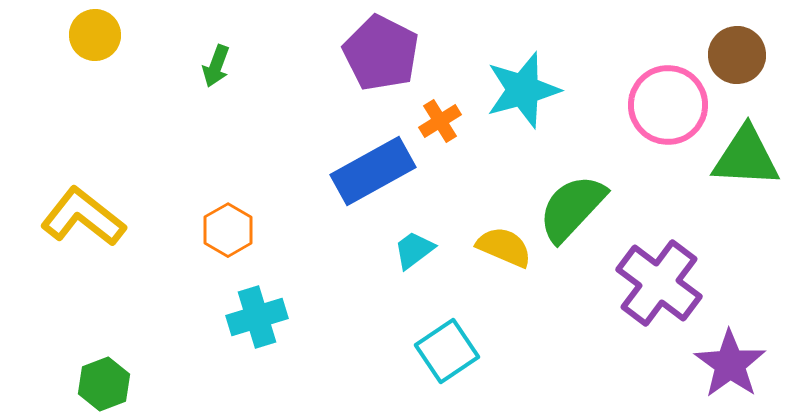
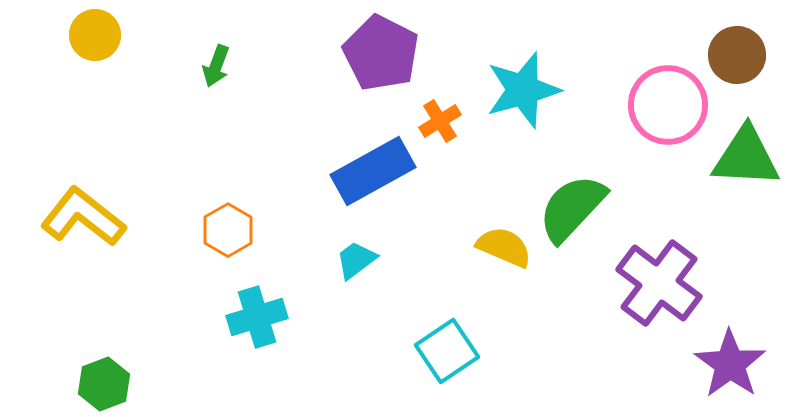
cyan trapezoid: moved 58 px left, 10 px down
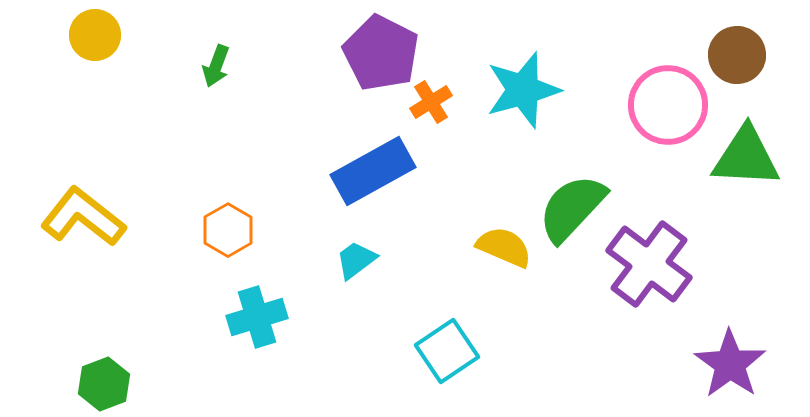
orange cross: moved 9 px left, 19 px up
purple cross: moved 10 px left, 19 px up
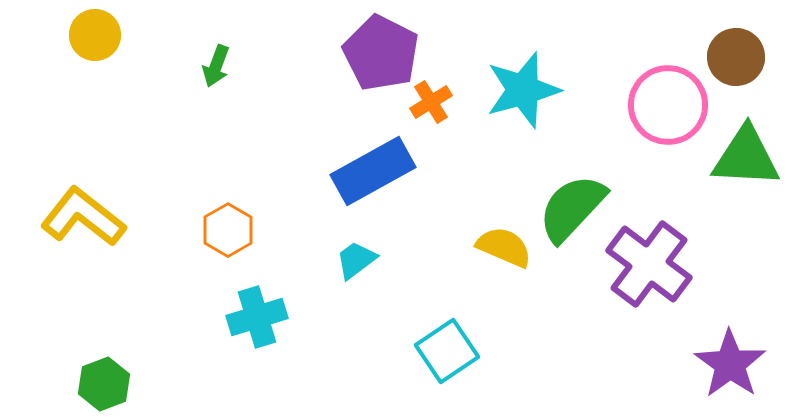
brown circle: moved 1 px left, 2 px down
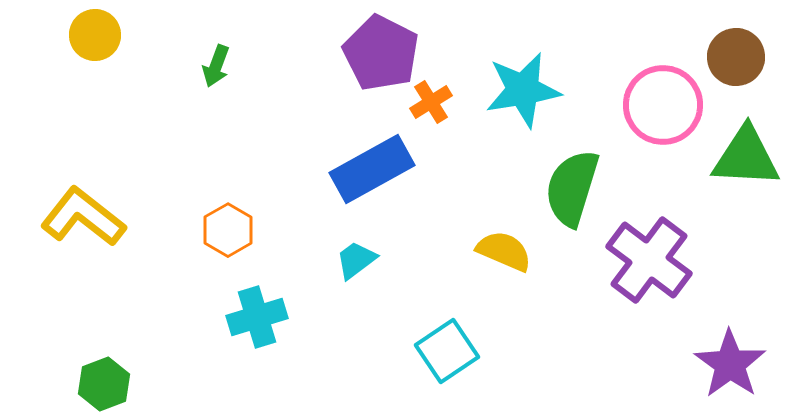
cyan star: rotated 6 degrees clockwise
pink circle: moved 5 px left
blue rectangle: moved 1 px left, 2 px up
green semicircle: moved 20 px up; rotated 26 degrees counterclockwise
yellow semicircle: moved 4 px down
purple cross: moved 4 px up
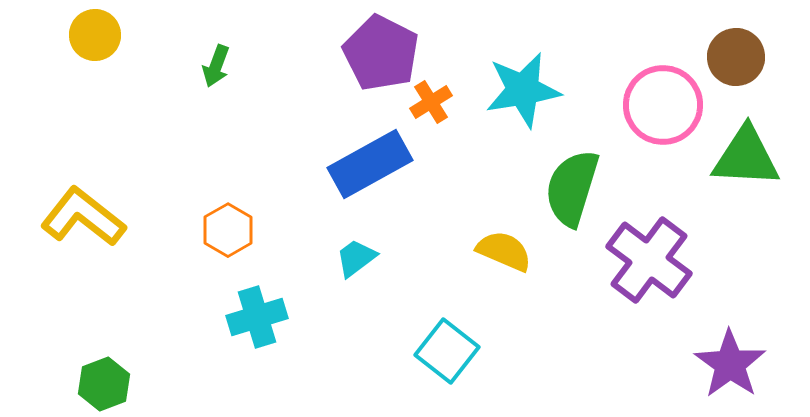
blue rectangle: moved 2 px left, 5 px up
cyan trapezoid: moved 2 px up
cyan square: rotated 18 degrees counterclockwise
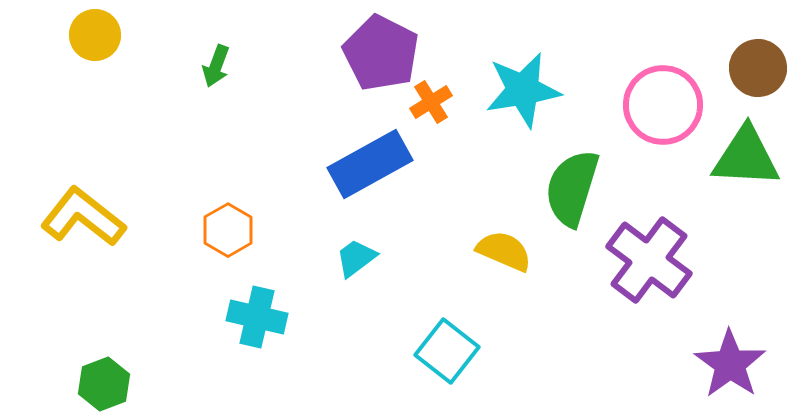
brown circle: moved 22 px right, 11 px down
cyan cross: rotated 30 degrees clockwise
